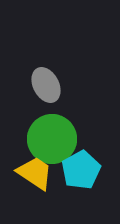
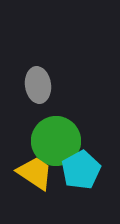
gray ellipse: moved 8 px left; rotated 20 degrees clockwise
green circle: moved 4 px right, 2 px down
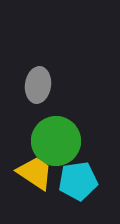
gray ellipse: rotated 16 degrees clockwise
cyan pentagon: moved 3 px left, 11 px down; rotated 21 degrees clockwise
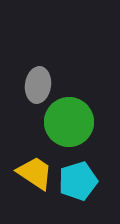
green circle: moved 13 px right, 19 px up
cyan pentagon: rotated 9 degrees counterclockwise
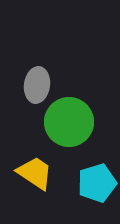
gray ellipse: moved 1 px left
cyan pentagon: moved 19 px right, 2 px down
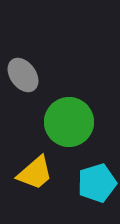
gray ellipse: moved 14 px left, 10 px up; rotated 44 degrees counterclockwise
yellow trapezoid: rotated 105 degrees clockwise
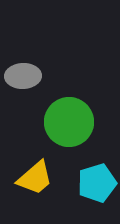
gray ellipse: moved 1 px down; rotated 56 degrees counterclockwise
yellow trapezoid: moved 5 px down
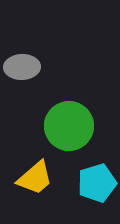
gray ellipse: moved 1 px left, 9 px up
green circle: moved 4 px down
